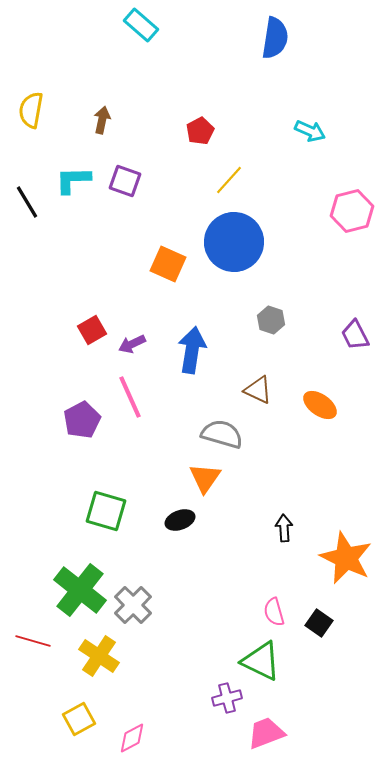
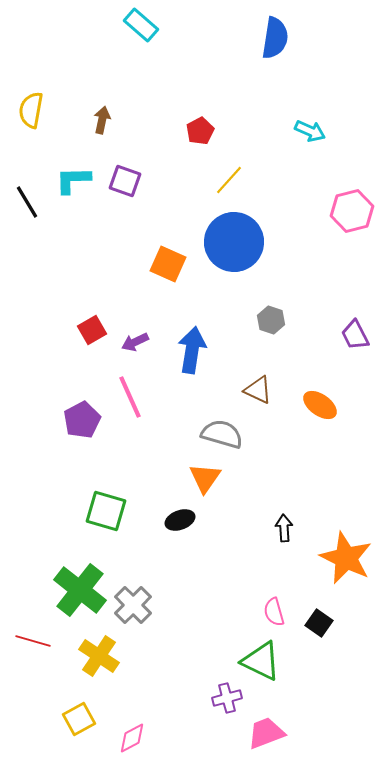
purple arrow: moved 3 px right, 2 px up
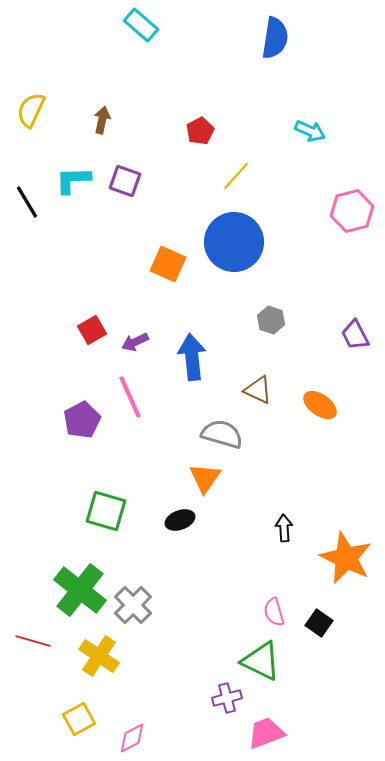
yellow semicircle: rotated 15 degrees clockwise
yellow line: moved 7 px right, 4 px up
blue arrow: moved 7 px down; rotated 15 degrees counterclockwise
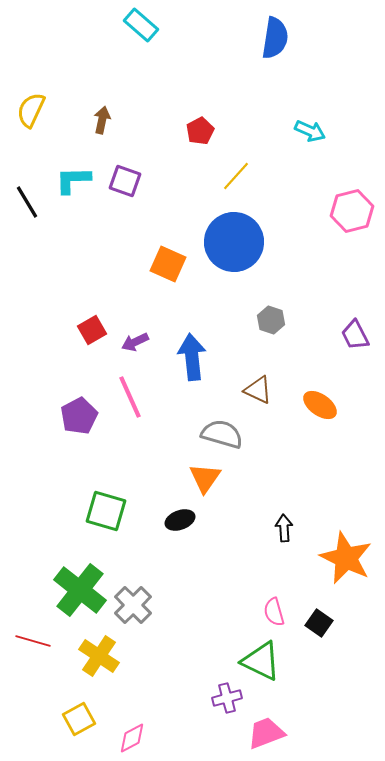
purple pentagon: moved 3 px left, 4 px up
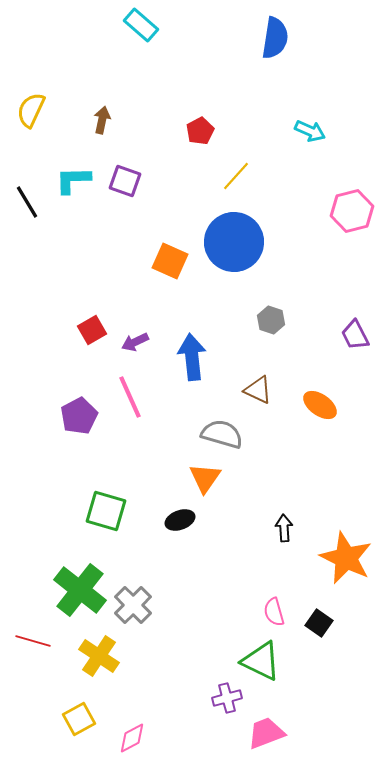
orange square: moved 2 px right, 3 px up
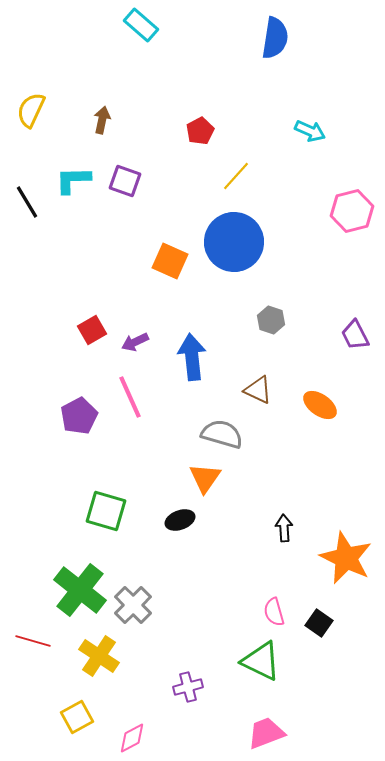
purple cross: moved 39 px left, 11 px up
yellow square: moved 2 px left, 2 px up
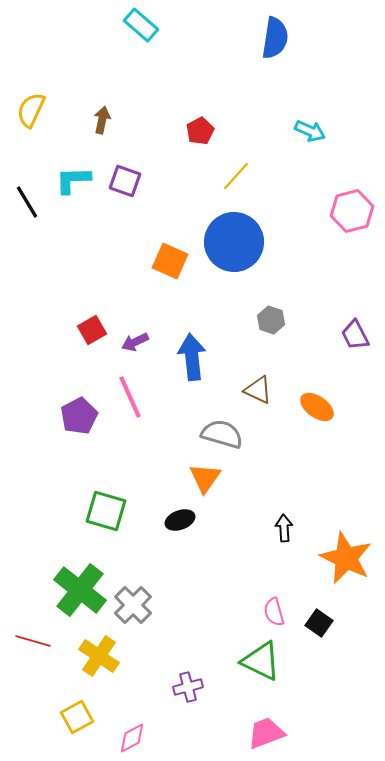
orange ellipse: moved 3 px left, 2 px down
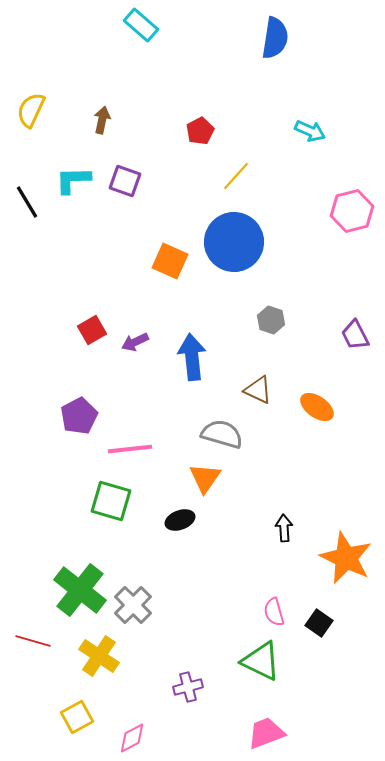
pink line: moved 52 px down; rotated 72 degrees counterclockwise
green square: moved 5 px right, 10 px up
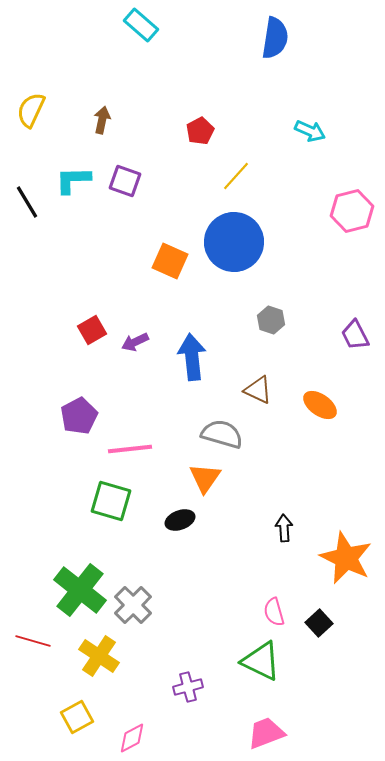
orange ellipse: moved 3 px right, 2 px up
black square: rotated 12 degrees clockwise
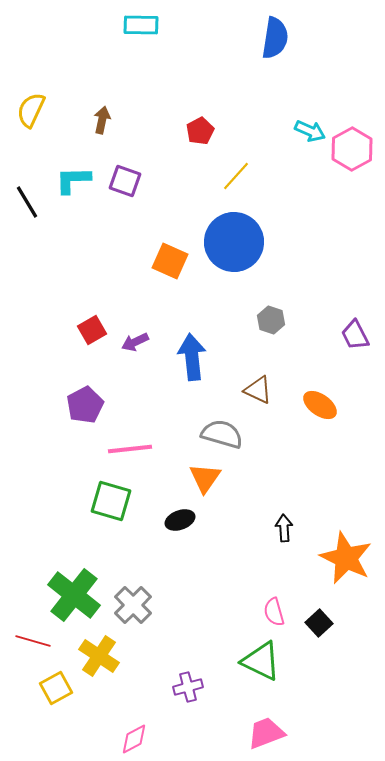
cyan rectangle: rotated 40 degrees counterclockwise
pink hexagon: moved 62 px up; rotated 15 degrees counterclockwise
purple pentagon: moved 6 px right, 11 px up
green cross: moved 6 px left, 5 px down
yellow square: moved 21 px left, 29 px up
pink diamond: moved 2 px right, 1 px down
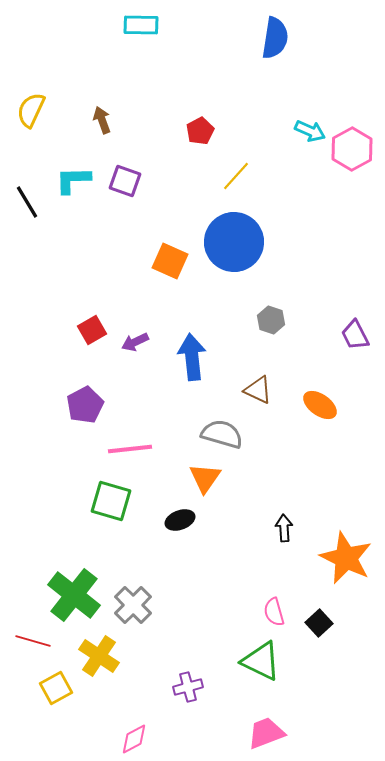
brown arrow: rotated 32 degrees counterclockwise
